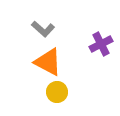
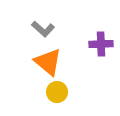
purple cross: rotated 25 degrees clockwise
orange triangle: rotated 12 degrees clockwise
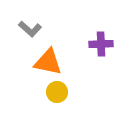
gray L-shape: moved 13 px left
orange triangle: rotated 28 degrees counterclockwise
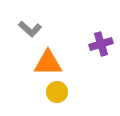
purple cross: rotated 15 degrees counterclockwise
orange triangle: moved 1 px down; rotated 12 degrees counterclockwise
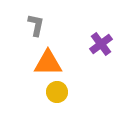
gray L-shape: moved 6 px right, 4 px up; rotated 120 degrees counterclockwise
purple cross: rotated 20 degrees counterclockwise
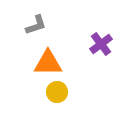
gray L-shape: rotated 60 degrees clockwise
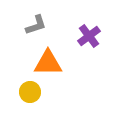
purple cross: moved 12 px left, 8 px up
yellow circle: moved 27 px left
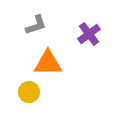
purple cross: moved 2 px up
yellow circle: moved 1 px left
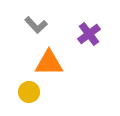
gray L-shape: rotated 65 degrees clockwise
orange triangle: moved 1 px right
